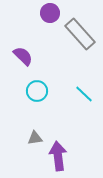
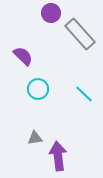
purple circle: moved 1 px right
cyan circle: moved 1 px right, 2 px up
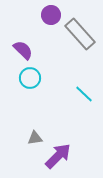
purple circle: moved 2 px down
purple semicircle: moved 6 px up
cyan circle: moved 8 px left, 11 px up
purple arrow: rotated 52 degrees clockwise
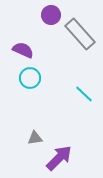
purple semicircle: rotated 20 degrees counterclockwise
purple arrow: moved 1 px right, 2 px down
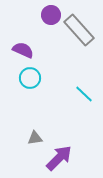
gray rectangle: moved 1 px left, 4 px up
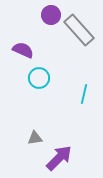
cyan circle: moved 9 px right
cyan line: rotated 60 degrees clockwise
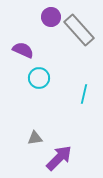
purple circle: moved 2 px down
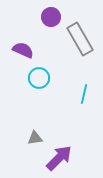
gray rectangle: moved 1 px right, 9 px down; rotated 12 degrees clockwise
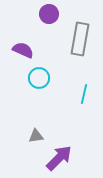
purple circle: moved 2 px left, 3 px up
gray rectangle: rotated 40 degrees clockwise
gray triangle: moved 1 px right, 2 px up
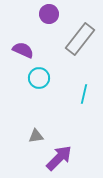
gray rectangle: rotated 28 degrees clockwise
